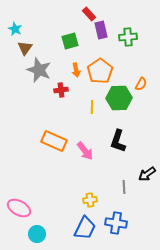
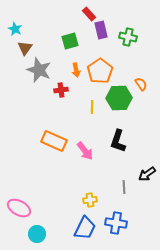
green cross: rotated 18 degrees clockwise
orange semicircle: rotated 64 degrees counterclockwise
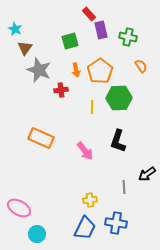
orange semicircle: moved 18 px up
orange rectangle: moved 13 px left, 3 px up
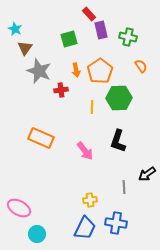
green square: moved 1 px left, 2 px up
gray star: moved 1 px down
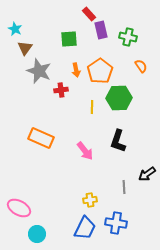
green square: rotated 12 degrees clockwise
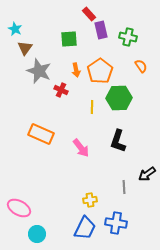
red cross: rotated 32 degrees clockwise
orange rectangle: moved 4 px up
pink arrow: moved 4 px left, 3 px up
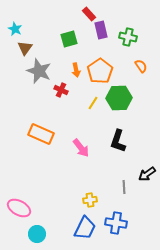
green square: rotated 12 degrees counterclockwise
yellow line: moved 1 px right, 4 px up; rotated 32 degrees clockwise
